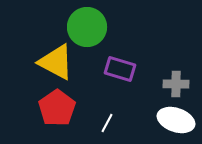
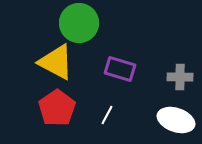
green circle: moved 8 px left, 4 px up
gray cross: moved 4 px right, 7 px up
white line: moved 8 px up
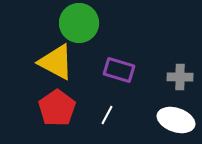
purple rectangle: moved 1 px left, 1 px down
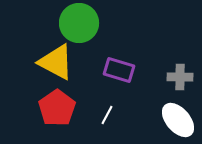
white ellipse: moved 2 px right; rotated 30 degrees clockwise
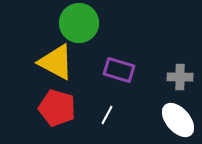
red pentagon: rotated 21 degrees counterclockwise
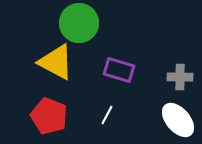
red pentagon: moved 8 px left, 8 px down; rotated 6 degrees clockwise
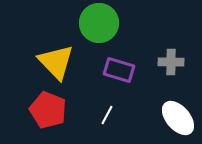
green circle: moved 20 px right
yellow triangle: rotated 18 degrees clockwise
gray cross: moved 9 px left, 15 px up
red pentagon: moved 1 px left, 6 px up
white ellipse: moved 2 px up
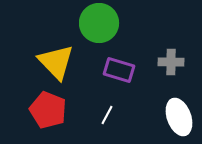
white ellipse: moved 1 px right, 1 px up; rotated 21 degrees clockwise
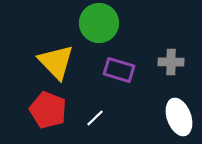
white line: moved 12 px left, 3 px down; rotated 18 degrees clockwise
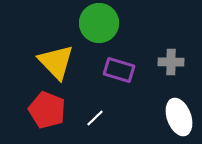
red pentagon: moved 1 px left
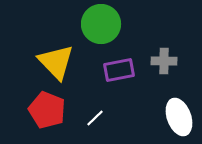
green circle: moved 2 px right, 1 px down
gray cross: moved 7 px left, 1 px up
purple rectangle: rotated 28 degrees counterclockwise
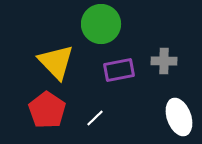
red pentagon: rotated 12 degrees clockwise
